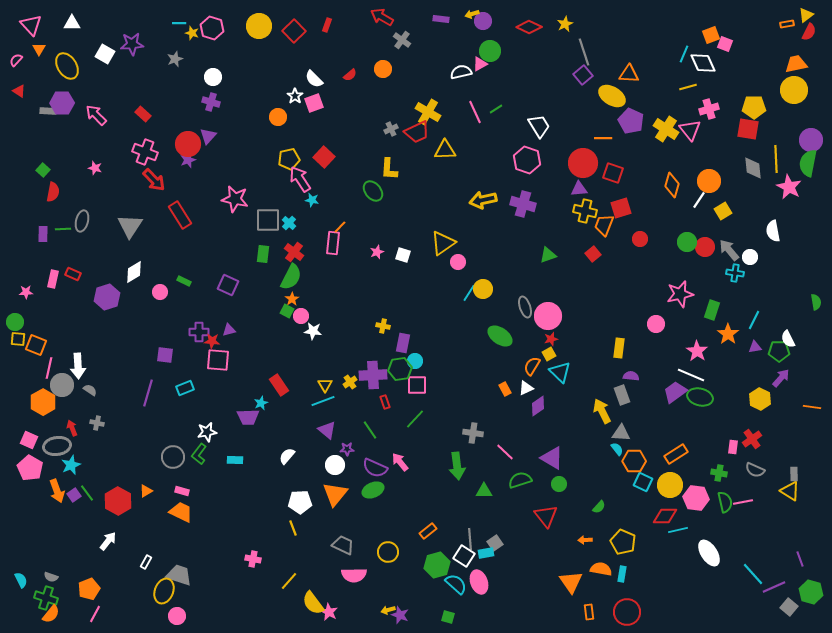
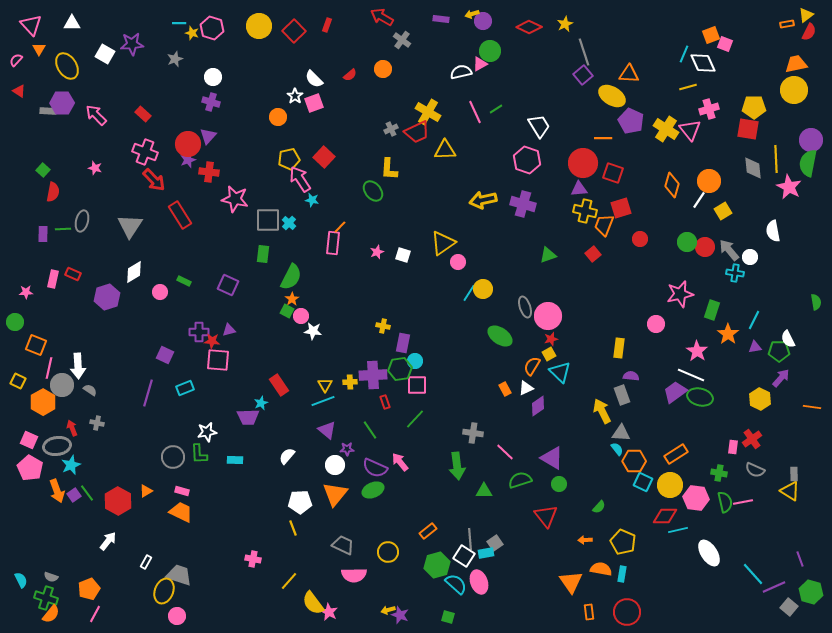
red cross at (294, 252): moved 85 px left, 80 px up; rotated 30 degrees counterclockwise
yellow square at (18, 339): moved 42 px down; rotated 21 degrees clockwise
purple square at (165, 355): rotated 18 degrees clockwise
yellow cross at (350, 382): rotated 32 degrees clockwise
green L-shape at (199, 454): rotated 40 degrees counterclockwise
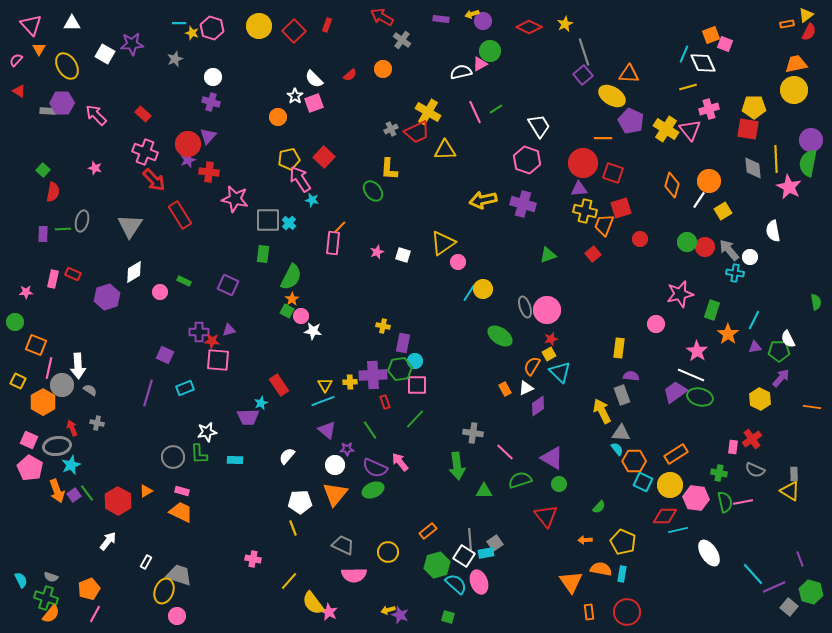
pink circle at (548, 316): moved 1 px left, 6 px up
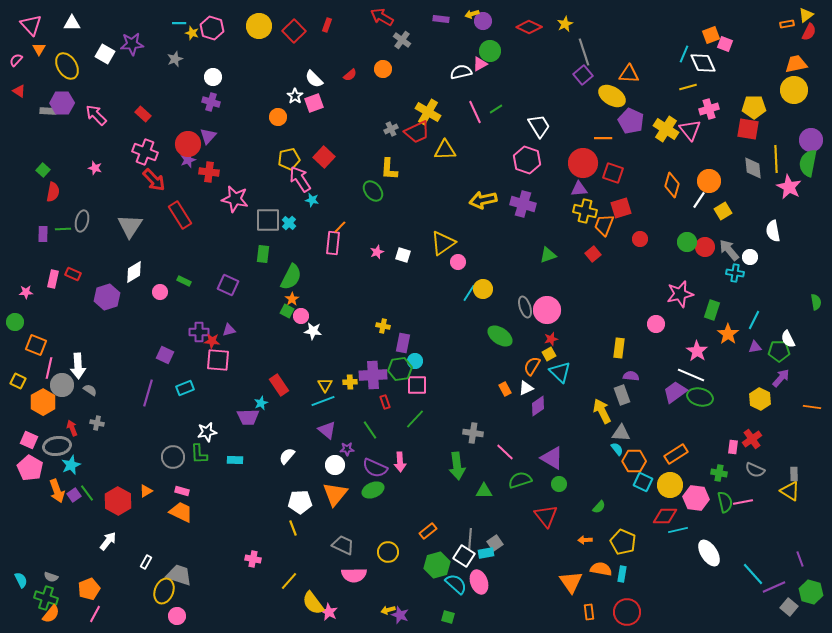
pink arrow at (400, 462): rotated 144 degrees counterclockwise
gray line at (470, 539): rotated 10 degrees clockwise
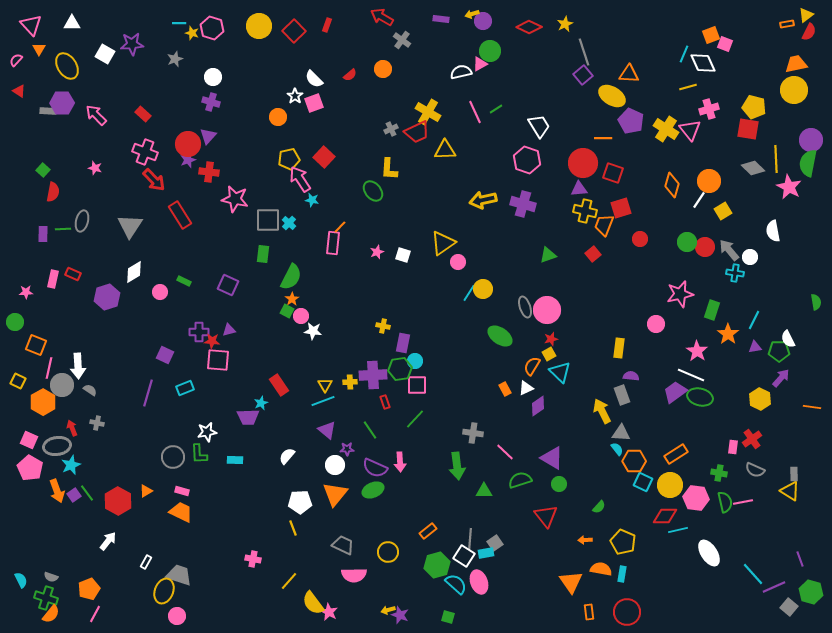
yellow pentagon at (754, 107): rotated 15 degrees clockwise
gray diamond at (753, 168): rotated 40 degrees counterclockwise
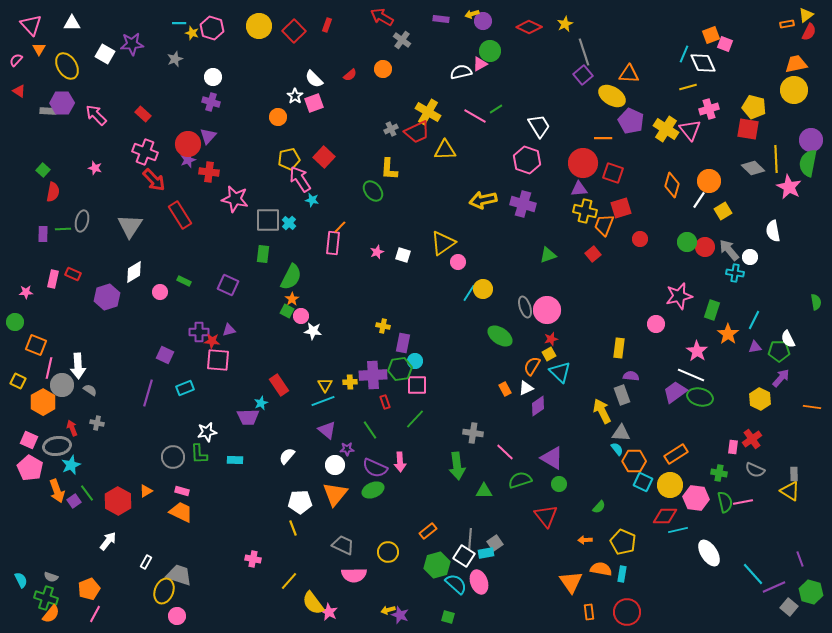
pink line at (475, 112): moved 4 px down; rotated 35 degrees counterclockwise
pink star at (680, 294): moved 1 px left, 2 px down
purple square at (74, 495): moved 6 px down
